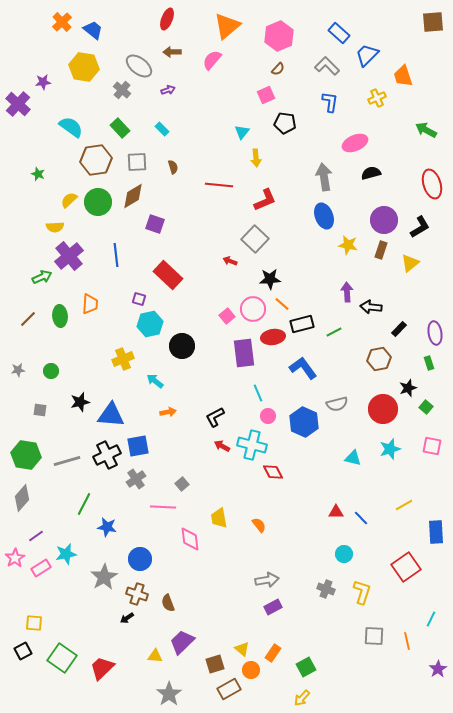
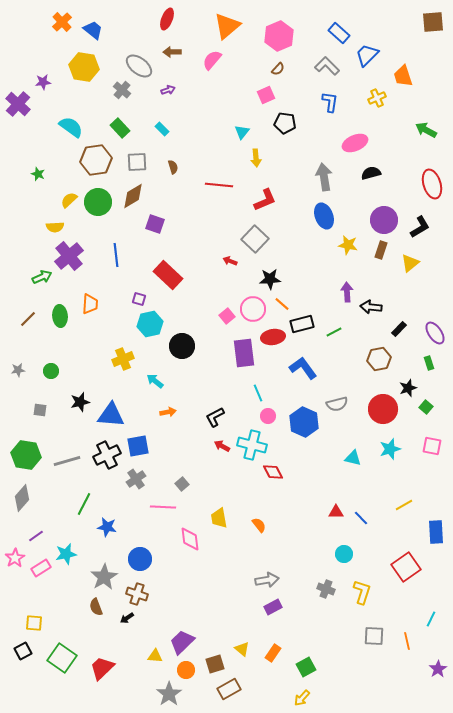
purple ellipse at (435, 333): rotated 25 degrees counterclockwise
brown semicircle at (168, 603): moved 72 px left, 4 px down
orange circle at (251, 670): moved 65 px left
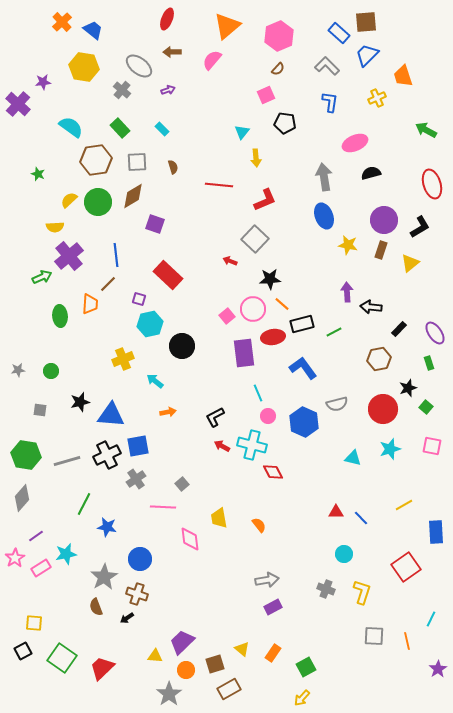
brown square at (433, 22): moved 67 px left
brown line at (28, 319): moved 80 px right, 35 px up
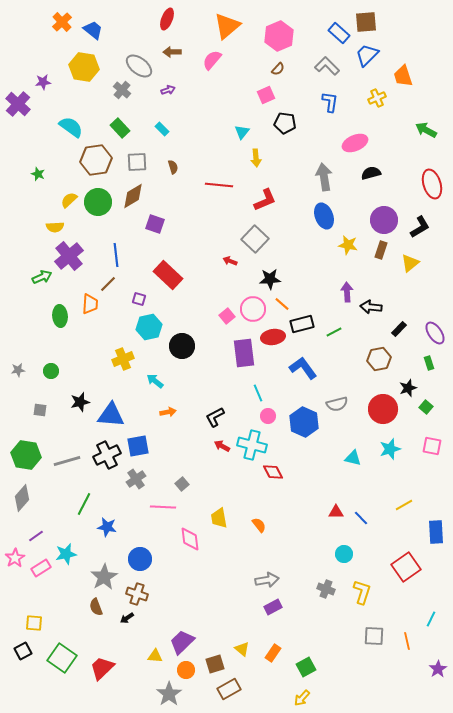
cyan hexagon at (150, 324): moved 1 px left, 3 px down
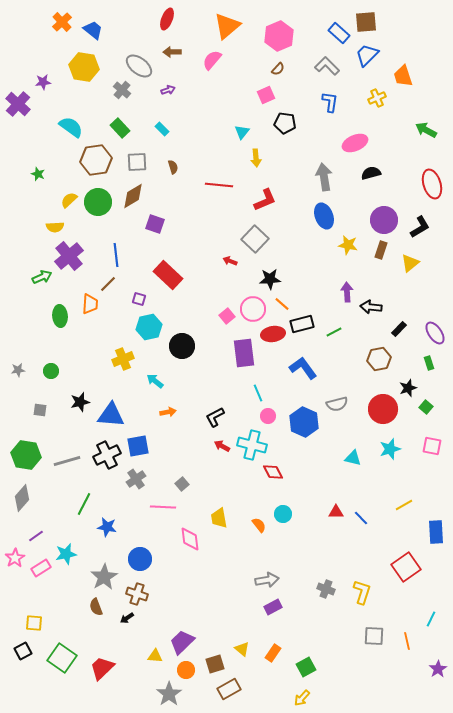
red ellipse at (273, 337): moved 3 px up
cyan circle at (344, 554): moved 61 px left, 40 px up
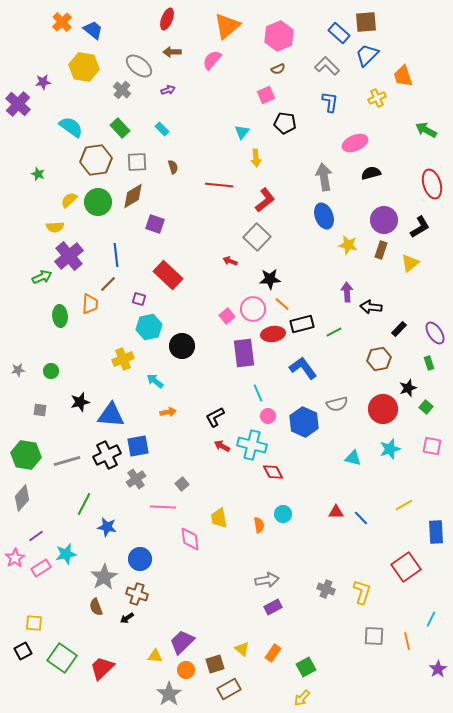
brown semicircle at (278, 69): rotated 24 degrees clockwise
red L-shape at (265, 200): rotated 15 degrees counterclockwise
gray square at (255, 239): moved 2 px right, 2 px up
orange semicircle at (259, 525): rotated 28 degrees clockwise
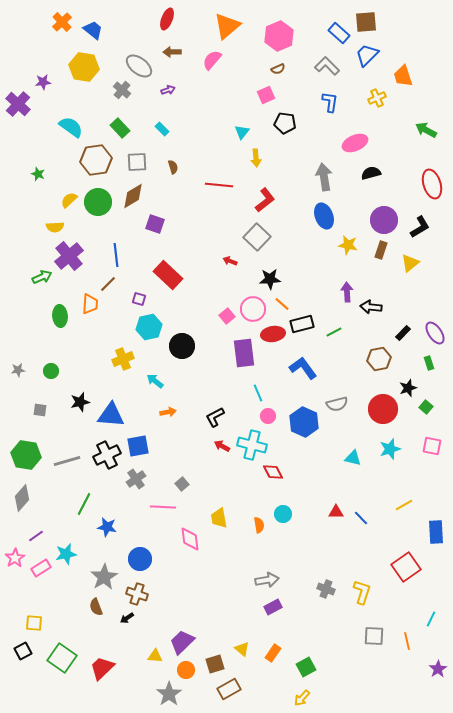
black rectangle at (399, 329): moved 4 px right, 4 px down
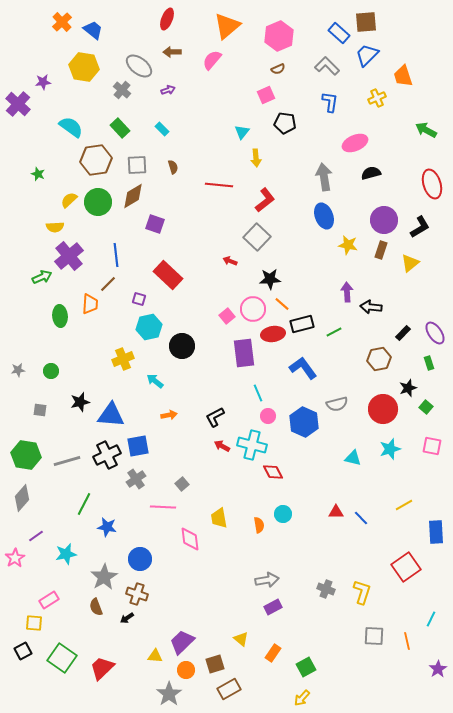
gray square at (137, 162): moved 3 px down
orange arrow at (168, 412): moved 1 px right, 3 px down
pink rectangle at (41, 568): moved 8 px right, 32 px down
yellow triangle at (242, 649): moved 1 px left, 10 px up
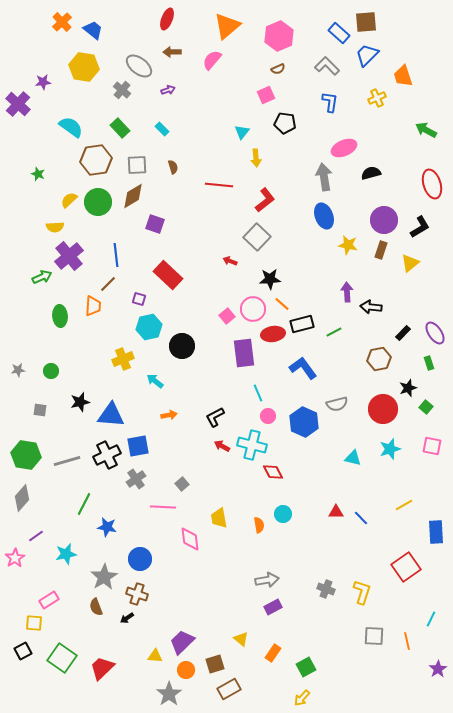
pink ellipse at (355, 143): moved 11 px left, 5 px down
orange trapezoid at (90, 304): moved 3 px right, 2 px down
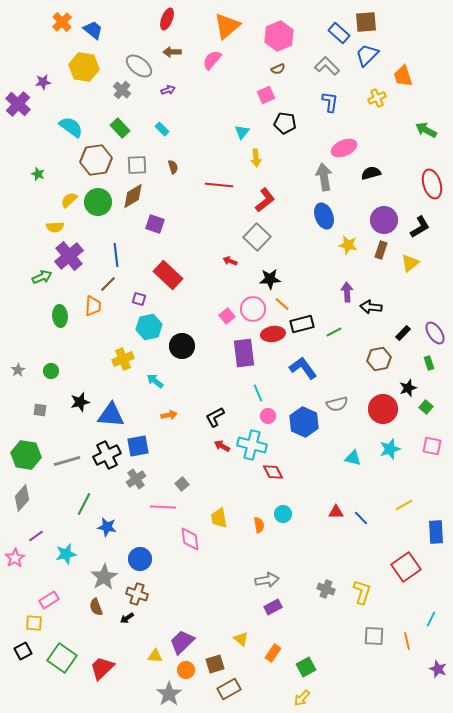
gray star at (18, 370): rotated 24 degrees counterclockwise
purple star at (438, 669): rotated 18 degrees counterclockwise
